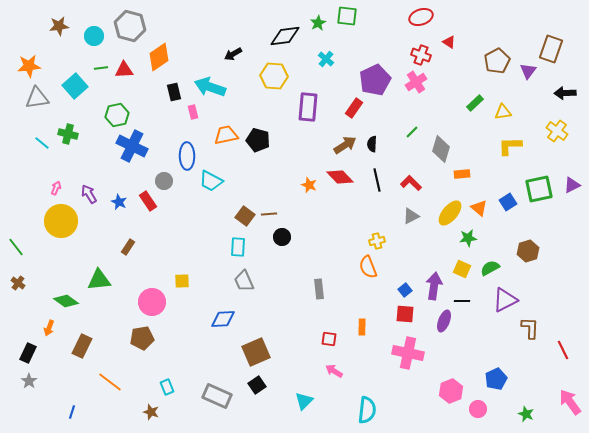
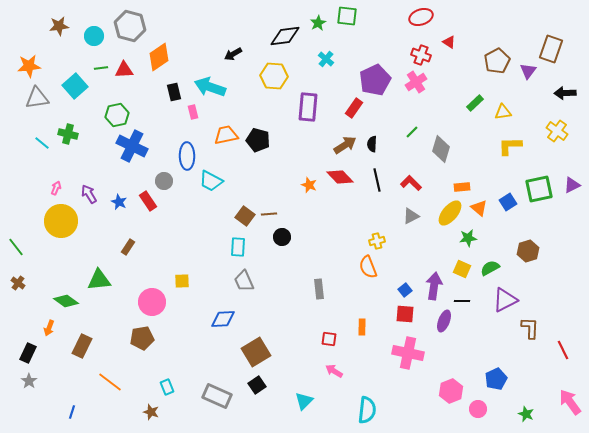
orange rectangle at (462, 174): moved 13 px down
brown square at (256, 352): rotated 8 degrees counterclockwise
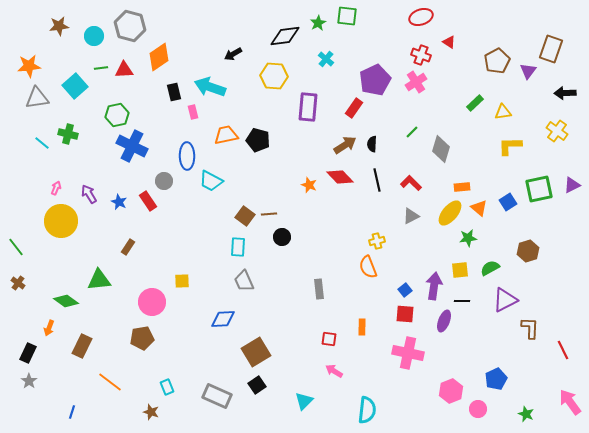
yellow square at (462, 269): moved 2 px left, 1 px down; rotated 30 degrees counterclockwise
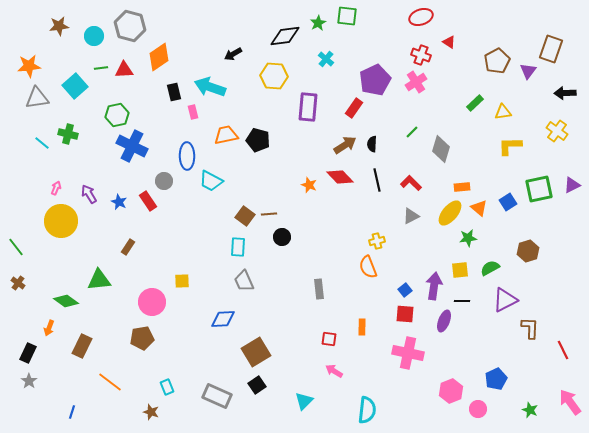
green star at (526, 414): moved 4 px right, 4 px up
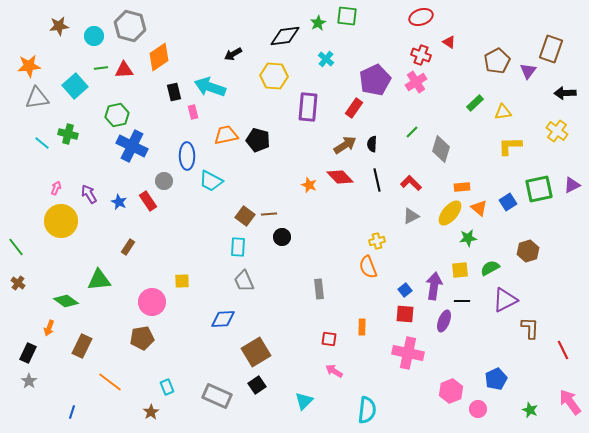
brown star at (151, 412): rotated 21 degrees clockwise
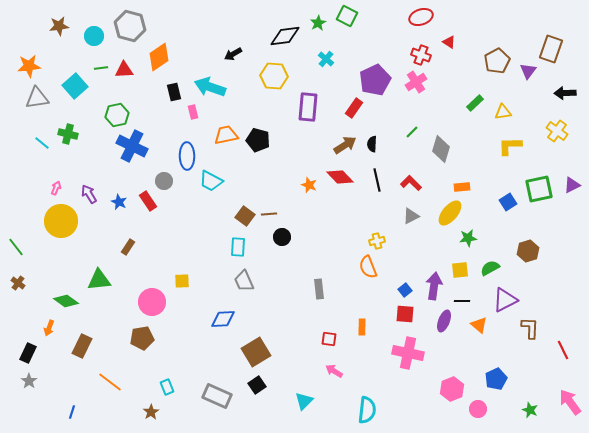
green square at (347, 16): rotated 20 degrees clockwise
orange triangle at (479, 208): moved 117 px down
pink hexagon at (451, 391): moved 1 px right, 2 px up
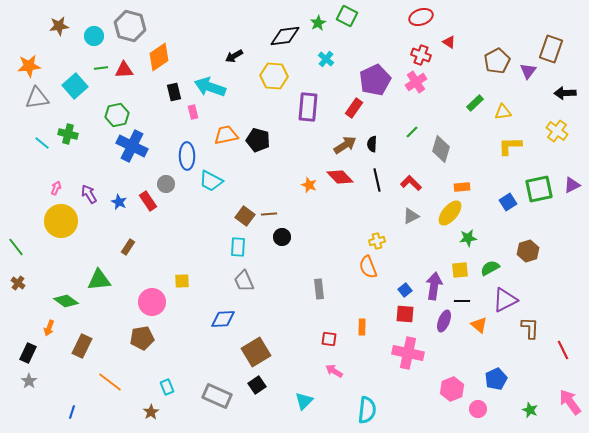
black arrow at (233, 54): moved 1 px right, 2 px down
gray circle at (164, 181): moved 2 px right, 3 px down
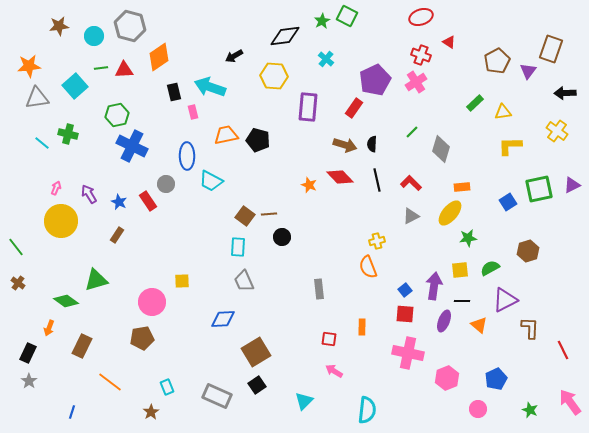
green star at (318, 23): moved 4 px right, 2 px up
brown arrow at (345, 145): rotated 50 degrees clockwise
brown rectangle at (128, 247): moved 11 px left, 12 px up
green triangle at (99, 280): moved 3 px left; rotated 10 degrees counterclockwise
pink hexagon at (452, 389): moved 5 px left, 11 px up
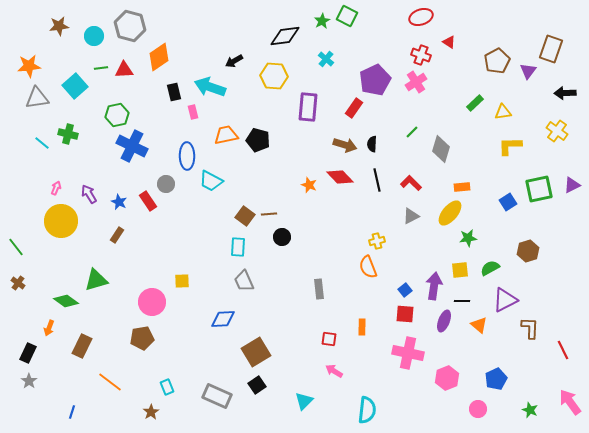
black arrow at (234, 56): moved 5 px down
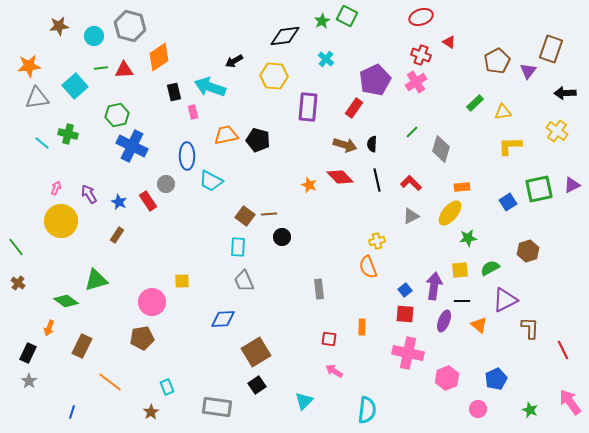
gray rectangle at (217, 396): moved 11 px down; rotated 16 degrees counterclockwise
